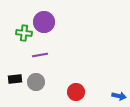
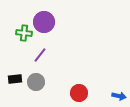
purple line: rotated 42 degrees counterclockwise
red circle: moved 3 px right, 1 px down
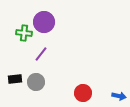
purple line: moved 1 px right, 1 px up
red circle: moved 4 px right
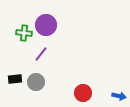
purple circle: moved 2 px right, 3 px down
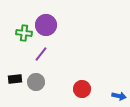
red circle: moved 1 px left, 4 px up
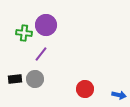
gray circle: moved 1 px left, 3 px up
red circle: moved 3 px right
blue arrow: moved 1 px up
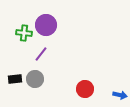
blue arrow: moved 1 px right
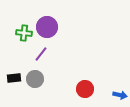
purple circle: moved 1 px right, 2 px down
black rectangle: moved 1 px left, 1 px up
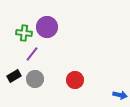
purple line: moved 9 px left
black rectangle: moved 2 px up; rotated 24 degrees counterclockwise
red circle: moved 10 px left, 9 px up
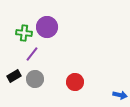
red circle: moved 2 px down
